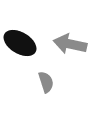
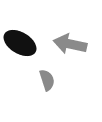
gray semicircle: moved 1 px right, 2 px up
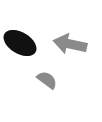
gray semicircle: rotated 35 degrees counterclockwise
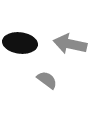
black ellipse: rotated 24 degrees counterclockwise
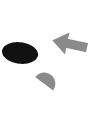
black ellipse: moved 10 px down
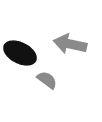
black ellipse: rotated 20 degrees clockwise
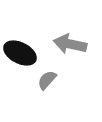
gray semicircle: rotated 85 degrees counterclockwise
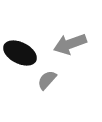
gray arrow: rotated 32 degrees counterclockwise
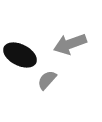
black ellipse: moved 2 px down
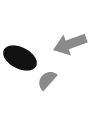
black ellipse: moved 3 px down
